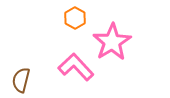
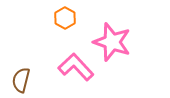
orange hexagon: moved 10 px left
pink star: rotated 21 degrees counterclockwise
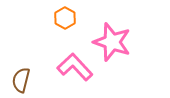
pink L-shape: moved 1 px left
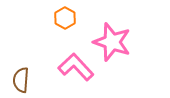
pink L-shape: moved 1 px right
brown semicircle: rotated 10 degrees counterclockwise
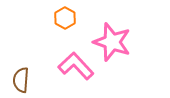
pink L-shape: moved 1 px up
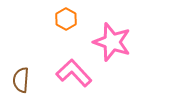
orange hexagon: moved 1 px right, 1 px down
pink L-shape: moved 2 px left, 7 px down
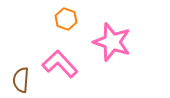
orange hexagon: rotated 10 degrees counterclockwise
pink L-shape: moved 14 px left, 9 px up
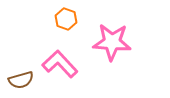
pink star: rotated 15 degrees counterclockwise
brown semicircle: rotated 110 degrees counterclockwise
